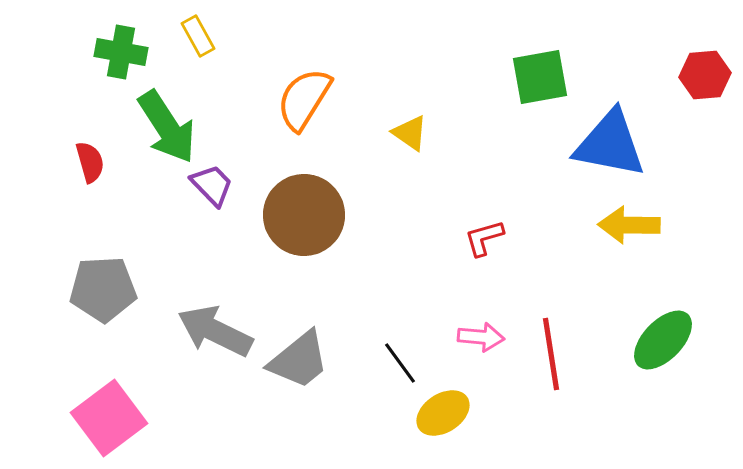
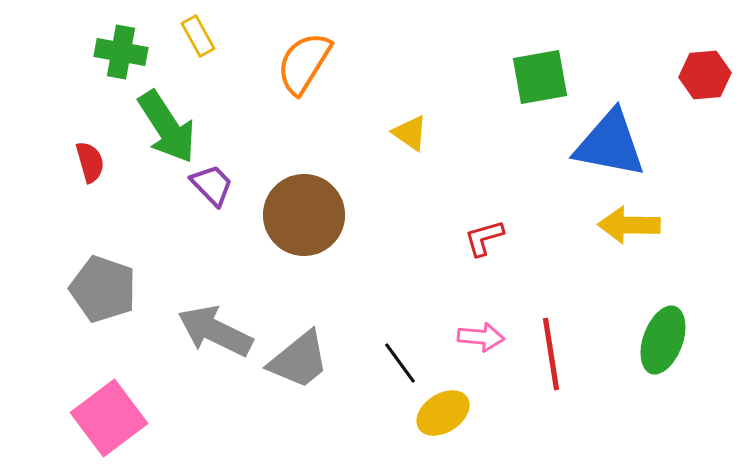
orange semicircle: moved 36 px up
gray pentagon: rotated 22 degrees clockwise
green ellipse: rotated 24 degrees counterclockwise
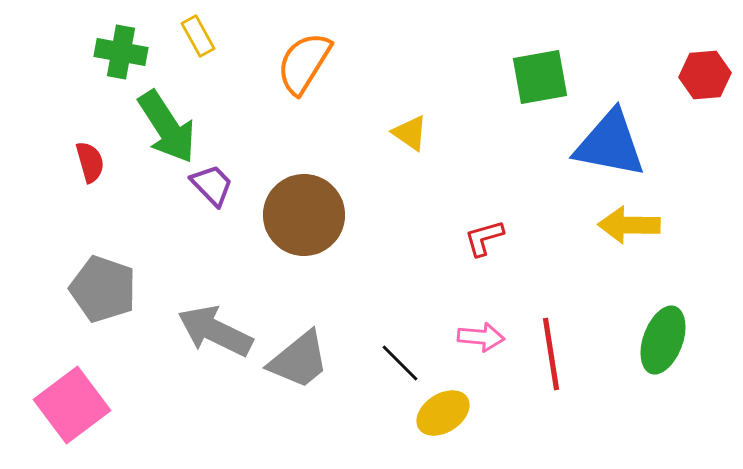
black line: rotated 9 degrees counterclockwise
pink square: moved 37 px left, 13 px up
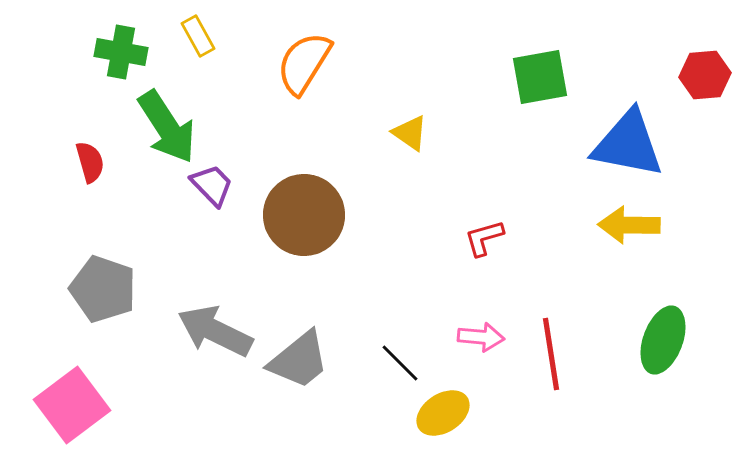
blue triangle: moved 18 px right
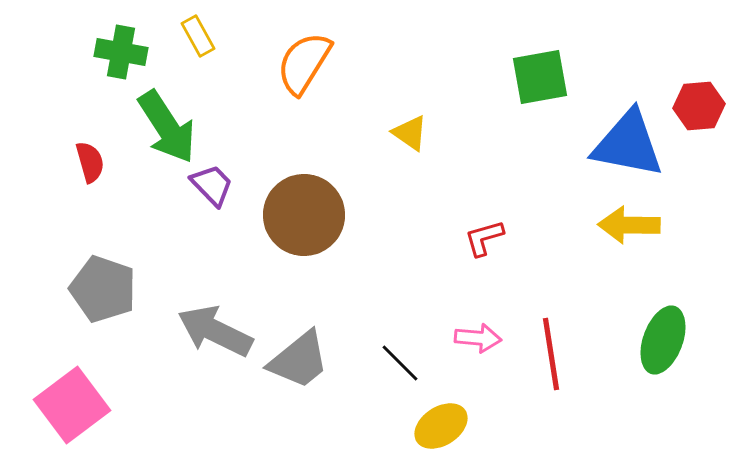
red hexagon: moved 6 px left, 31 px down
pink arrow: moved 3 px left, 1 px down
yellow ellipse: moved 2 px left, 13 px down
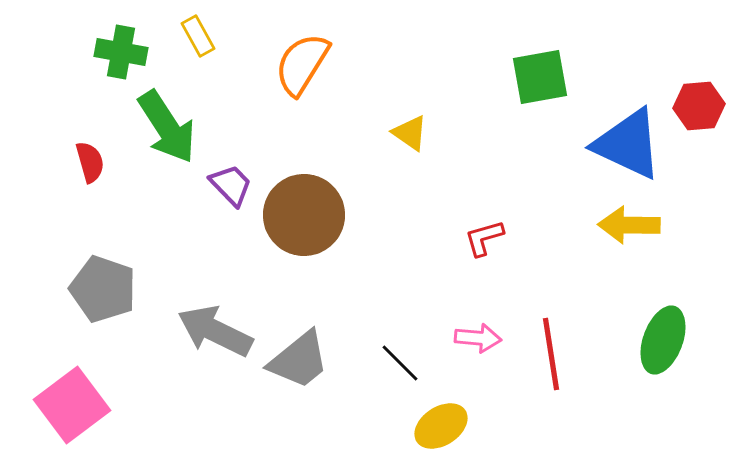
orange semicircle: moved 2 px left, 1 px down
blue triangle: rotated 14 degrees clockwise
purple trapezoid: moved 19 px right
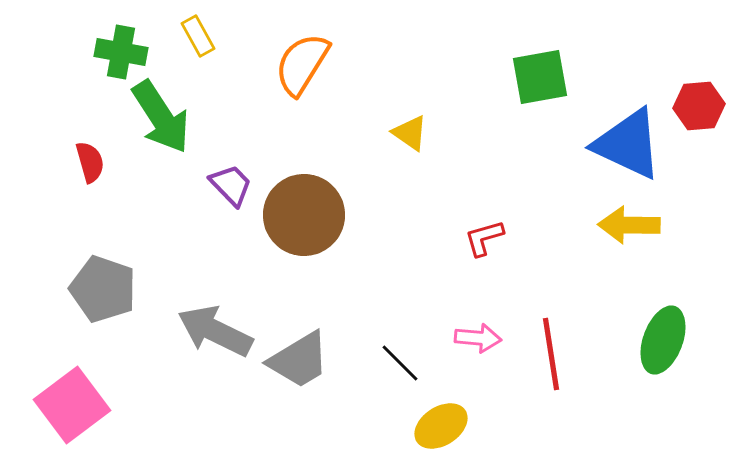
green arrow: moved 6 px left, 10 px up
gray trapezoid: rotated 8 degrees clockwise
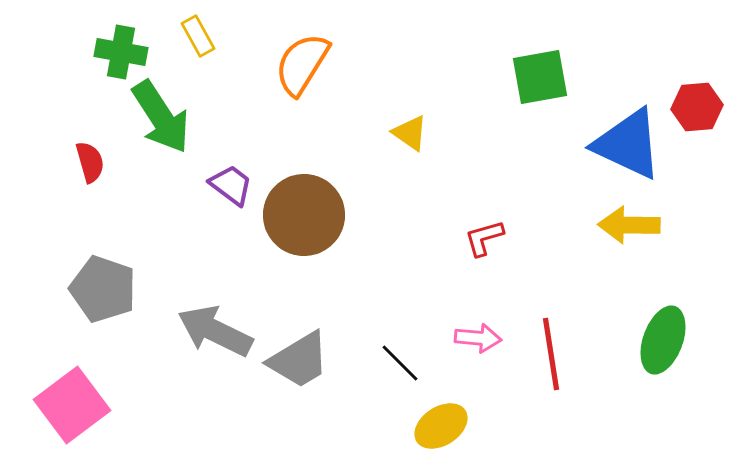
red hexagon: moved 2 px left, 1 px down
purple trapezoid: rotated 9 degrees counterclockwise
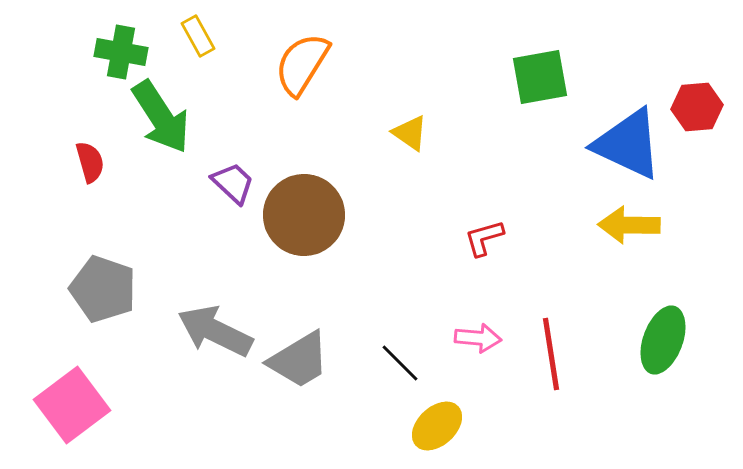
purple trapezoid: moved 2 px right, 2 px up; rotated 6 degrees clockwise
yellow ellipse: moved 4 px left; rotated 10 degrees counterclockwise
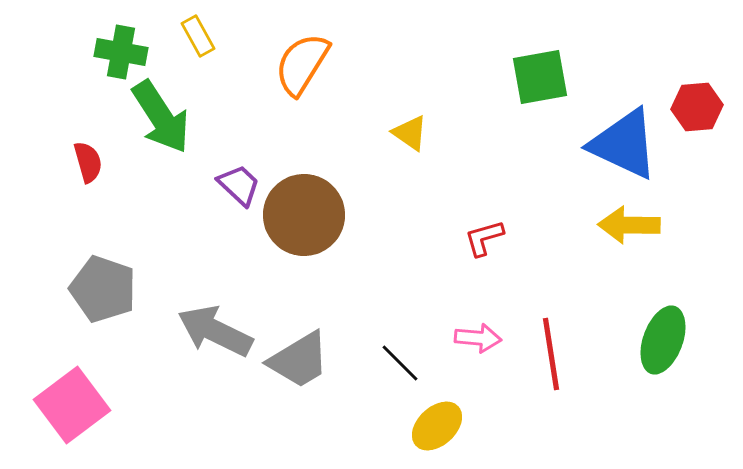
blue triangle: moved 4 px left
red semicircle: moved 2 px left
purple trapezoid: moved 6 px right, 2 px down
